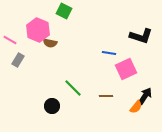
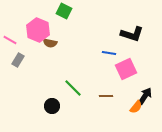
black L-shape: moved 9 px left, 2 px up
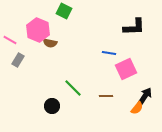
black L-shape: moved 2 px right, 7 px up; rotated 20 degrees counterclockwise
orange semicircle: moved 1 px right, 1 px down
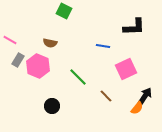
pink hexagon: moved 36 px down
blue line: moved 6 px left, 7 px up
green line: moved 5 px right, 11 px up
brown line: rotated 48 degrees clockwise
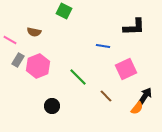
brown semicircle: moved 16 px left, 11 px up
pink hexagon: rotated 15 degrees clockwise
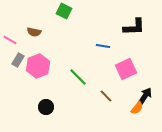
black circle: moved 6 px left, 1 px down
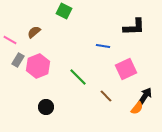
brown semicircle: rotated 128 degrees clockwise
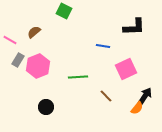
green line: rotated 48 degrees counterclockwise
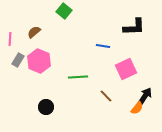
green square: rotated 14 degrees clockwise
pink line: moved 1 px up; rotated 64 degrees clockwise
pink hexagon: moved 1 px right, 5 px up; rotated 15 degrees counterclockwise
